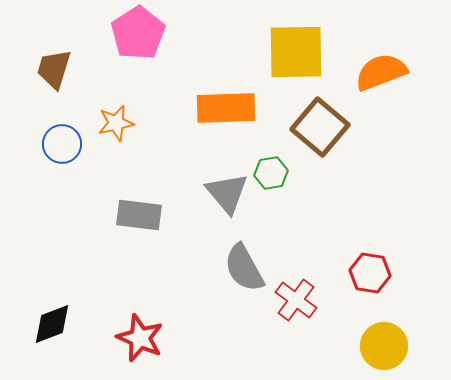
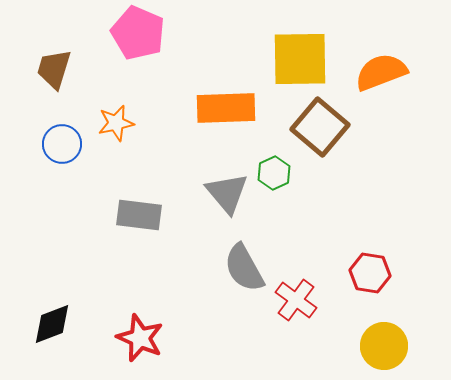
pink pentagon: rotated 16 degrees counterclockwise
yellow square: moved 4 px right, 7 px down
green hexagon: moved 3 px right; rotated 16 degrees counterclockwise
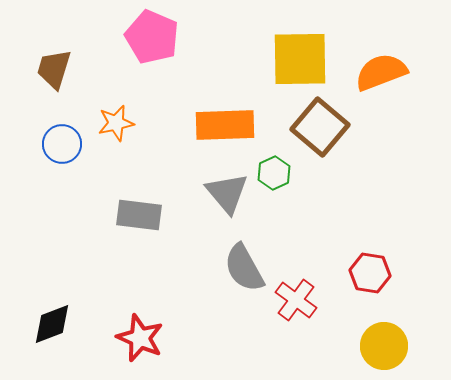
pink pentagon: moved 14 px right, 4 px down
orange rectangle: moved 1 px left, 17 px down
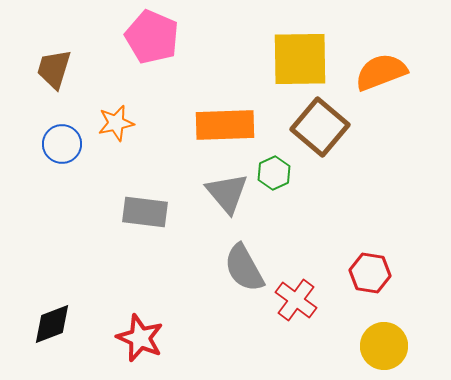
gray rectangle: moved 6 px right, 3 px up
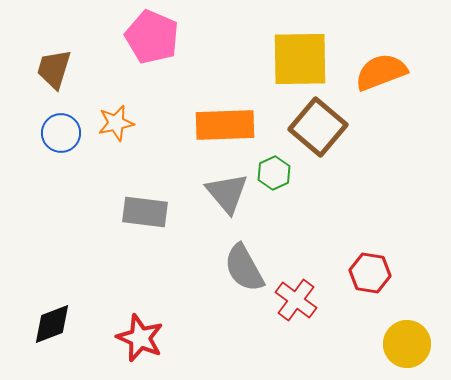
brown square: moved 2 px left
blue circle: moved 1 px left, 11 px up
yellow circle: moved 23 px right, 2 px up
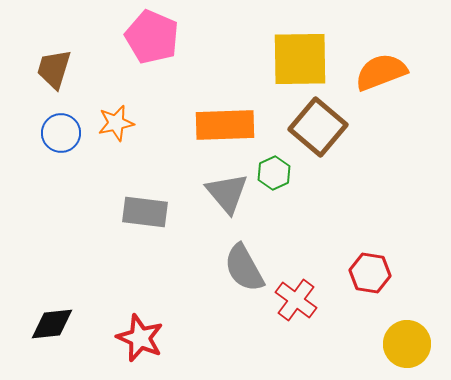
black diamond: rotated 15 degrees clockwise
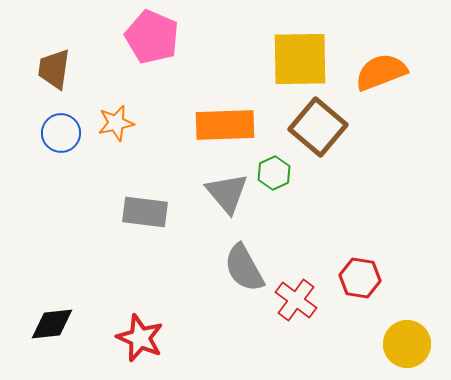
brown trapezoid: rotated 9 degrees counterclockwise
red hexagon: moved 10 px left, 5 px down
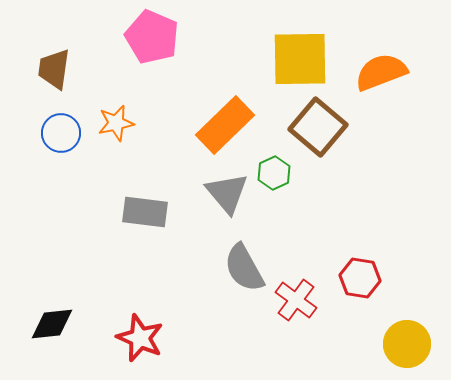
orange rectangle: rotated 42 degrees counterclockwise
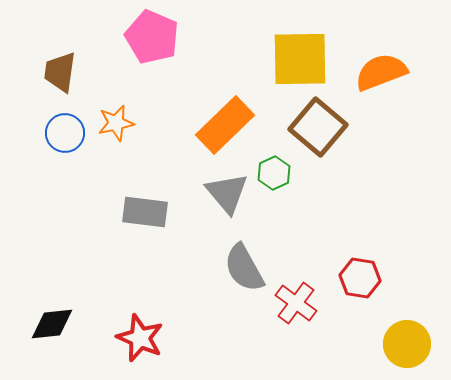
brown trapezoid: moved 6 px right, 3 px down
blue circle: moved 4 px right
red cross: moved 3 px down
